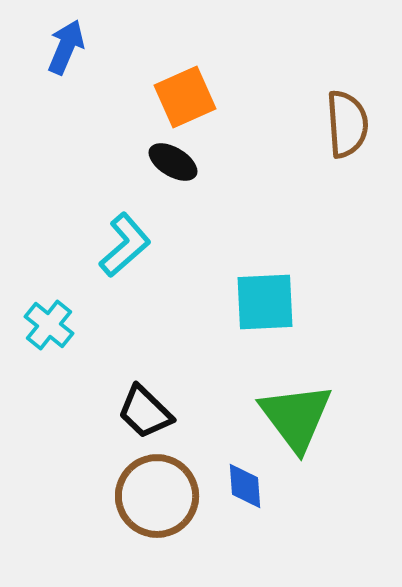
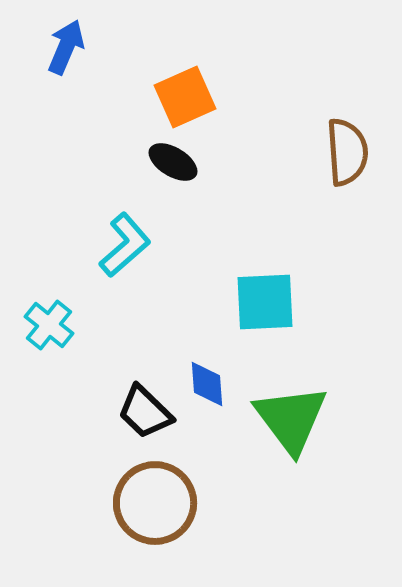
brown semicircle: moved 28 px down
green triangle: moved 5 px left, 2 px down
blue diamond: moved 38 px left, 102 px up
brown circle: moved 2 px left, 7 px down
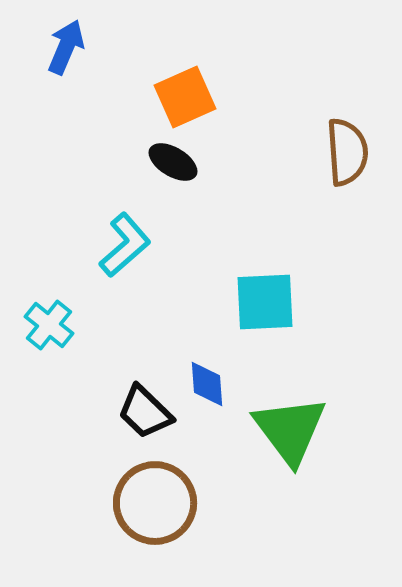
green triangle: moved 1 px left, 11 px down
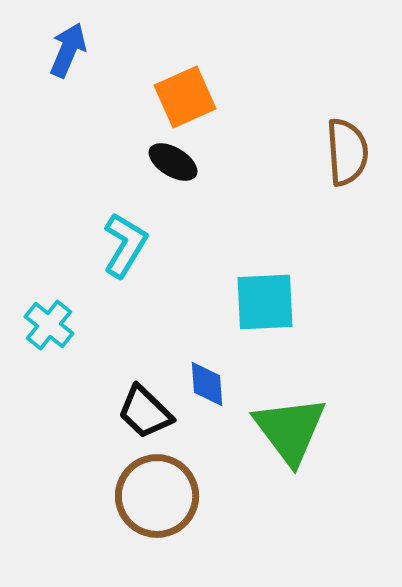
blue arrow: moved 2 px right, 3 px down
cyan L-shape: rotated 18 degrees counterclockwise
brown circle: moved 2 px right, 7 px up
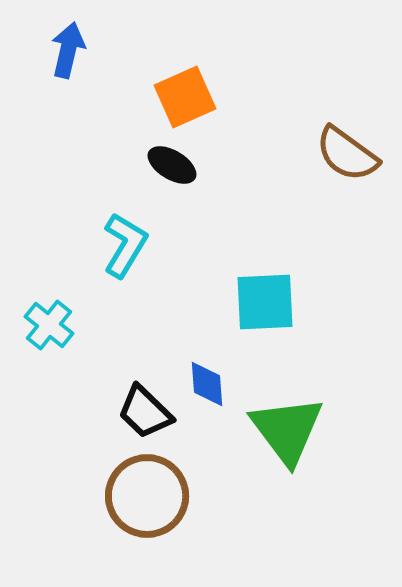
blue arrow: rotated 10 degrees counterclockwise
brown semicircle: moved 2 px down; rotated 130 degrees clockwise
black ellipse: moved 1 px left, 3 px down
green triangle: moved 3 px left
brown circle: moved 10 px left
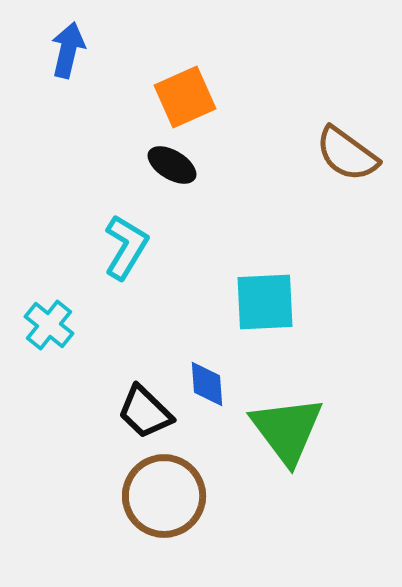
cyan L-shape: moved 1 px right, 2 px down
brown circle: moved 17 px right
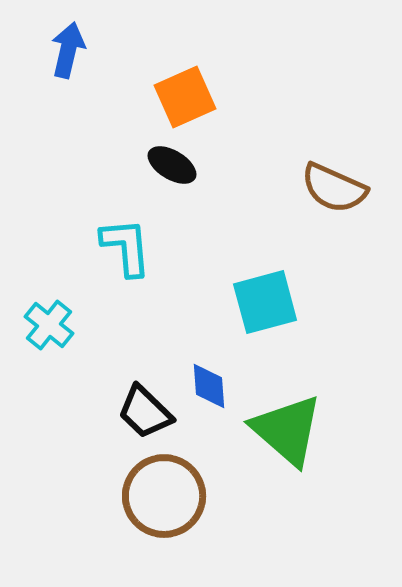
brown semicircle: moved 13 px left, 34 px down; rotated 12 degrees counterclockwise
cyan L-shape: rotated 36 degrees counterclockwise
cyan square: rotated 12 degrees counterclockwise
blue diamond: moved 2 px right, 2 px down
green triangle: rotated 12 degrees counterclockwise
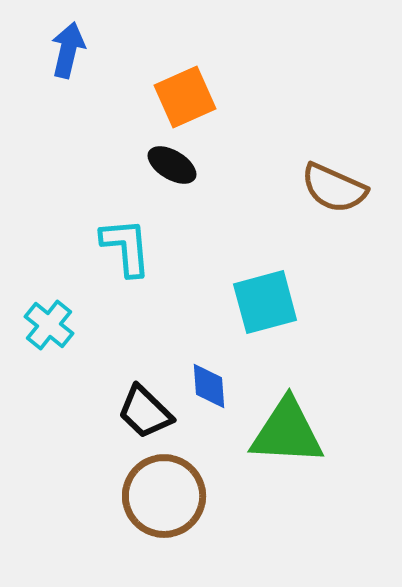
green triangle: moved 2 px down; rotated 38 degrees counterclockwise
